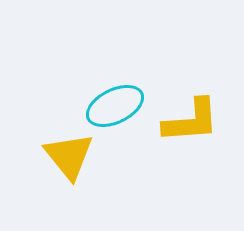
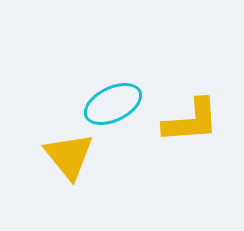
cyan ellipse: moved 2 px left, 2 px up
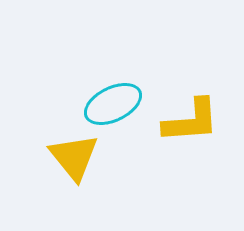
yellow triangle: moved 5 px right, 1 px down
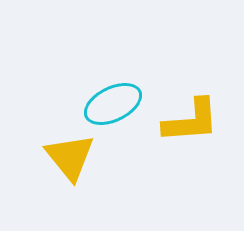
yellow triangle: moved 4 px left
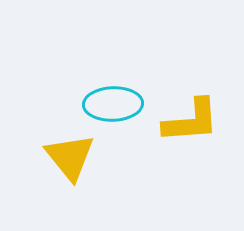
cyan ellipse: rotated 24 degrees clockwise
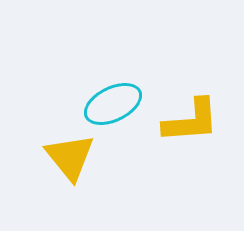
cyan ellipse: rotated 24 degrees counterclockwise
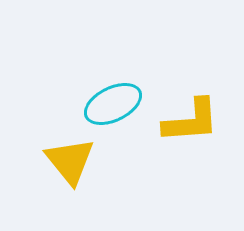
yellow triangle: moved 4 px down
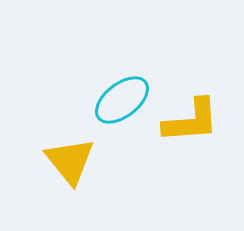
cyan ellipse: moved 9 px right, 4 px up; rotated 12 degrees counterclockwise
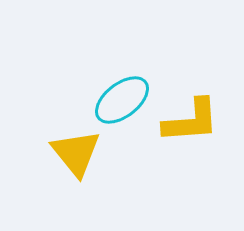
yellow triangle: moved 6 px right, 8 px up
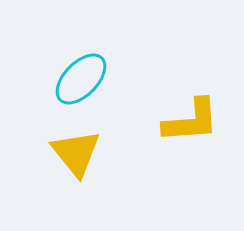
cyan ellipse: moved 41 px left, 21 px up; rotated 8 degrees counterclockwise
